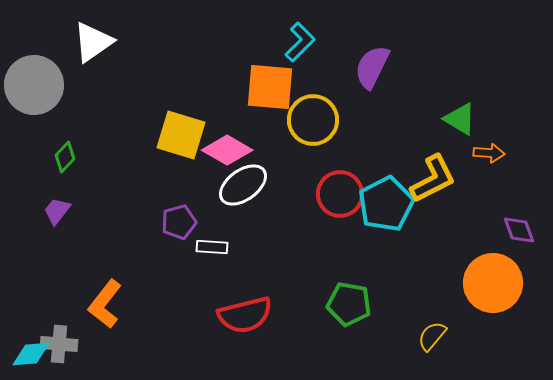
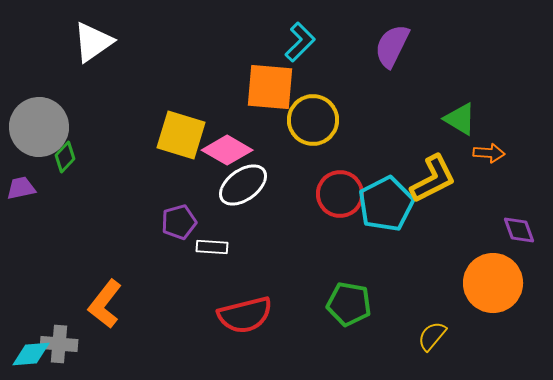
purple semicircle: moved 20 px right, 21 px up
gray circle: moved 5 px right, 42 px down
purple trapezoid: moved 36 px left, 23 px up; rotated 40 degrees clockwise
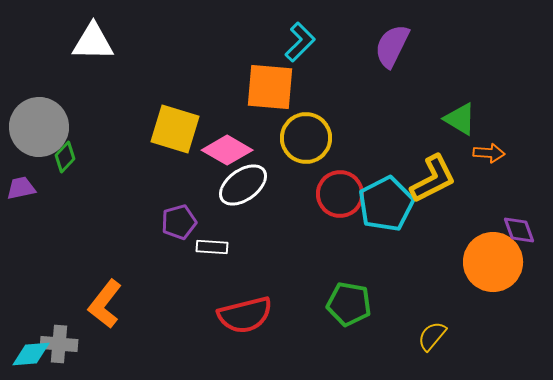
white triangle: rotated 36 degrees clockwise
yellow circle: moved 7 px left, 18 px down
yellow square: moved 6 px left, 6 px up
orange circle: moved 21 px up
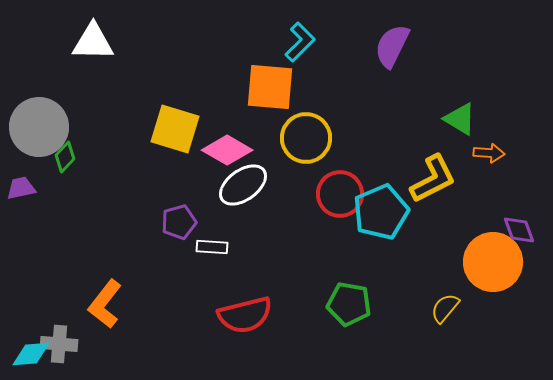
cyan pentagon: moved 5 px left, 8 px down; rotated 4 degrees clockwise
yellow semicircle: moved 13 px right, 28 px up
